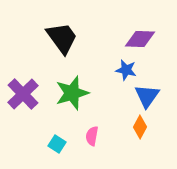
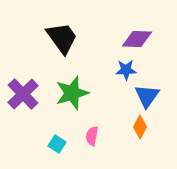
purple diamond: moved 3 px left
blue star: rotated 15 degrees counterclockwise
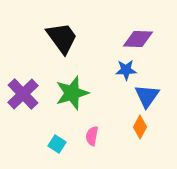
purple diamond: moved 1 px right
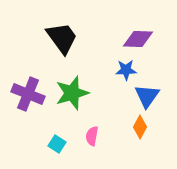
purple cross: moved 5 px right; rotated 24 degrees counterclockwise
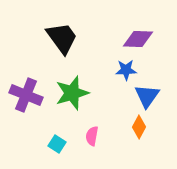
purple cross: moved 2 px left, 1 px down
orange diamond: moved 1 px left
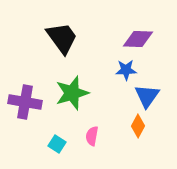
purple cross: moved 1 px left, 7 px down; rotated 12 degrees counterclockwise
orange diamond: moved 1 px left, 1 px up
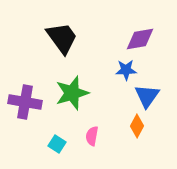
purple diamond: moved 2 px right; rotated 12 degrees counterclockwise
orange diamond: moved 1 px left
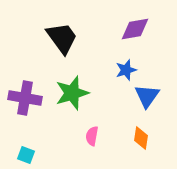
purple diamond: moved 5 px left, 10 px up
blue star: rotated 15 degrees counterclockwise
purple cross: moved 4 px up
orange diamond: moved 4 px right, 12 px down; rotated 20 degrees counterclockwise
cyan square: moved 31 px left, 11 px down; rotated 12 degrees counterclockwise
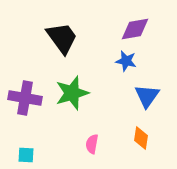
blue star: moved 9 px up; rotated 30 degrees clockwise
pink semicircle: moved 8 px down
cyan square: rotated 18 degrees counterclockwise
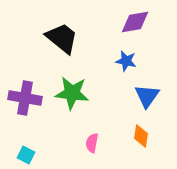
purple diamond: moved 7 px up
black trapezoid: rotated 15 degrees counterclockwise
green star: rotated 24 degrees clockwise
orange diamond: moved 2 px up
pink semicircle: moved 1 px up
cyan square: rotated 24 degrees clockwise
